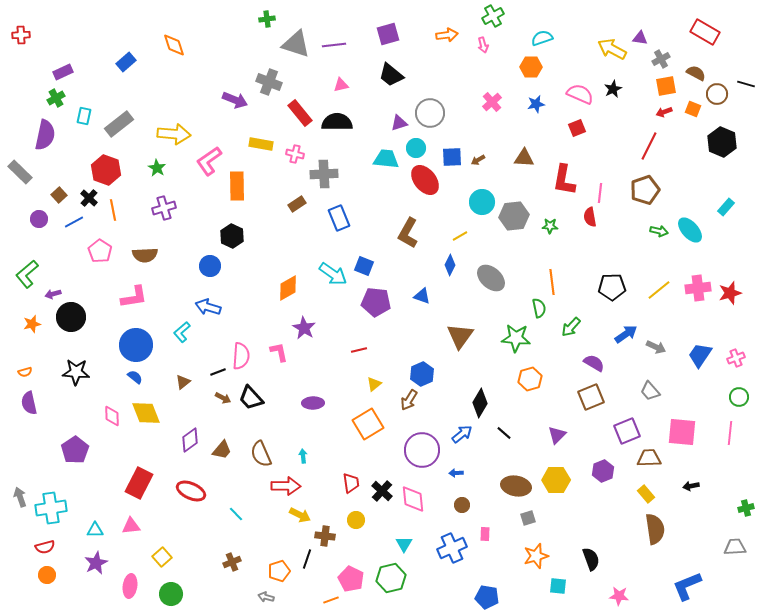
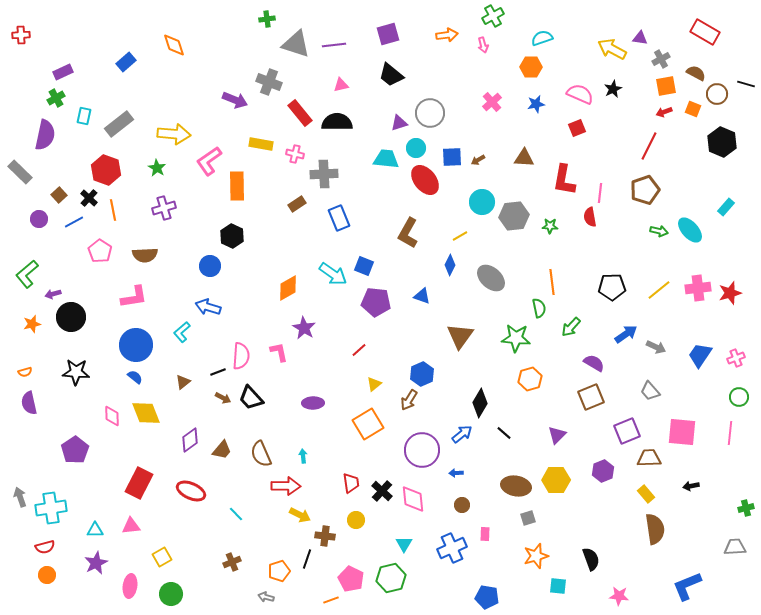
red line at (359, 350): rotated 28 degrees counterclockwise
yellow square at (162, 557): rotated 12 degrees clockwise
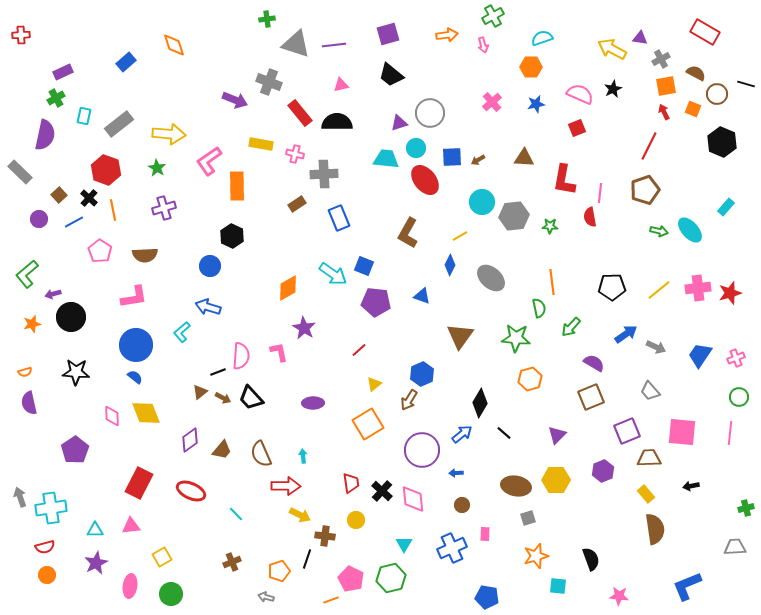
red arrow at (664, 112): rotated 84 degrees clockwise
yellow arrow at (174, 134): moved 5 px left
brown triangle at (183, 382): moved 17 px right, 10 px down
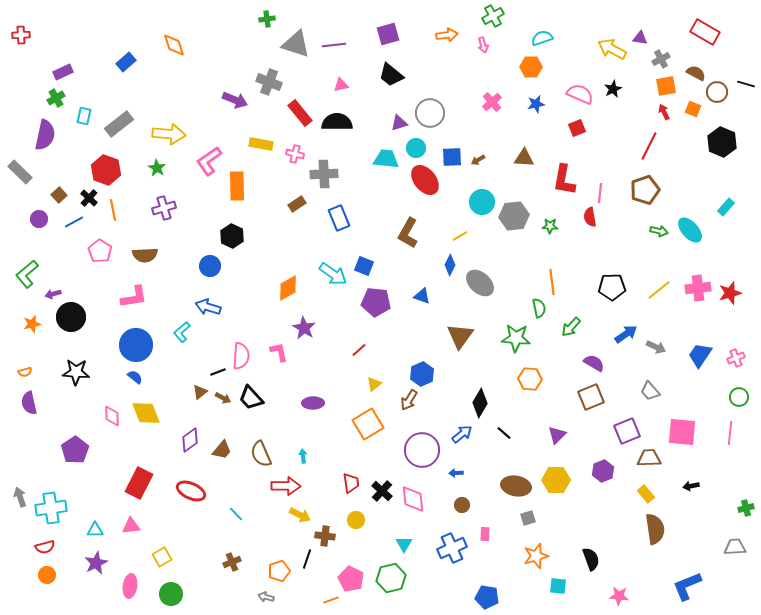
brown circle at (717, 94): moved 2 px up
gray ellipse at (491, 278): moved 11 px left, 5 px down
orange hexagon at (530, 379): rotated 20 degrees clockwise
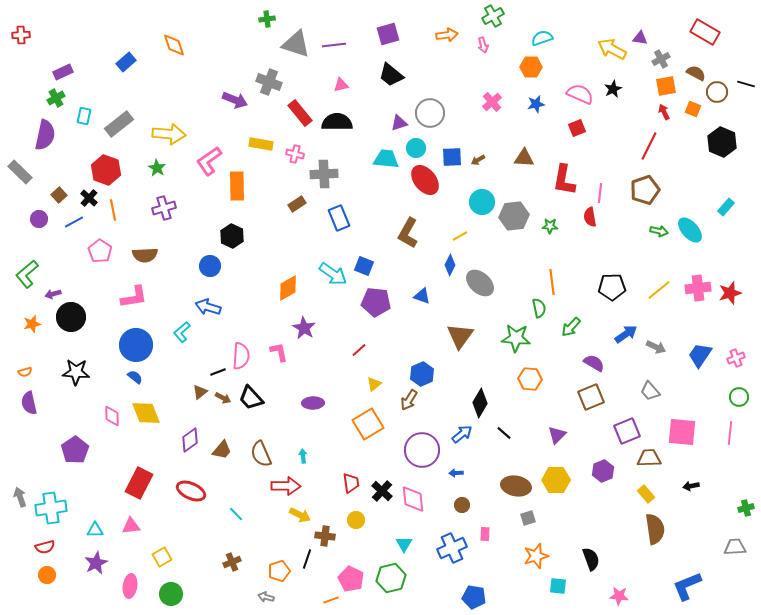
blue pentagon at (487, 597): moved 13 px left
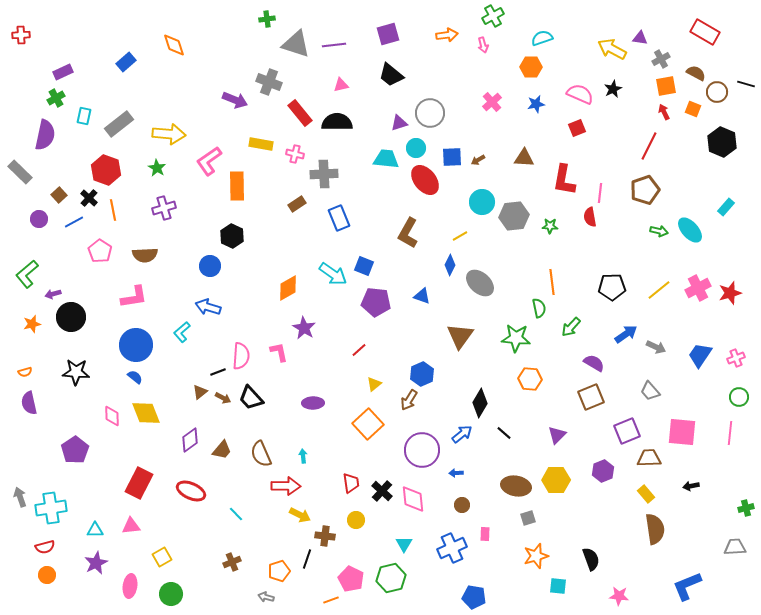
pink cross at (698, 288): rotated 20 degrees counterclockwise
orange square at (368, 424): rotated 12 degrees counterclockwise
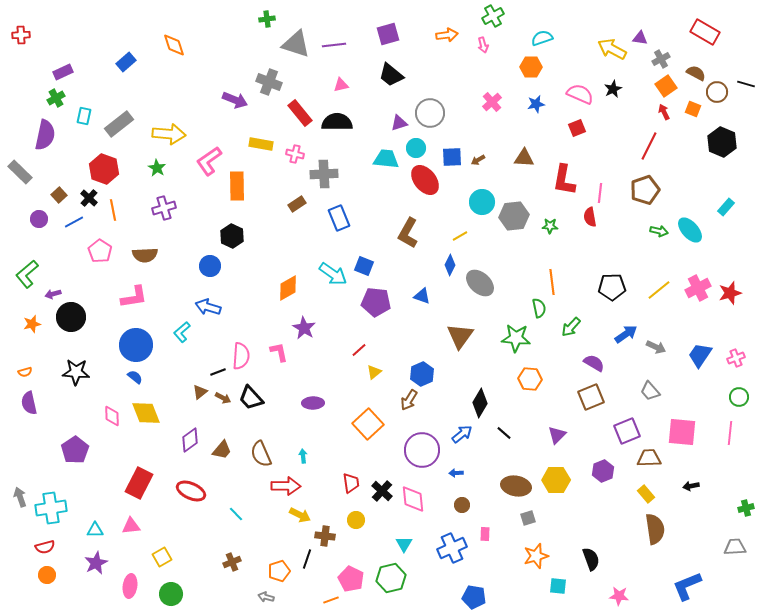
orange square at (666, 86): rotated 25 degrees counterclockwise
red hexagon at (106, 170): moved 2 px left, 1 px up
yellow triangle at (374, 384): moved 12 px up
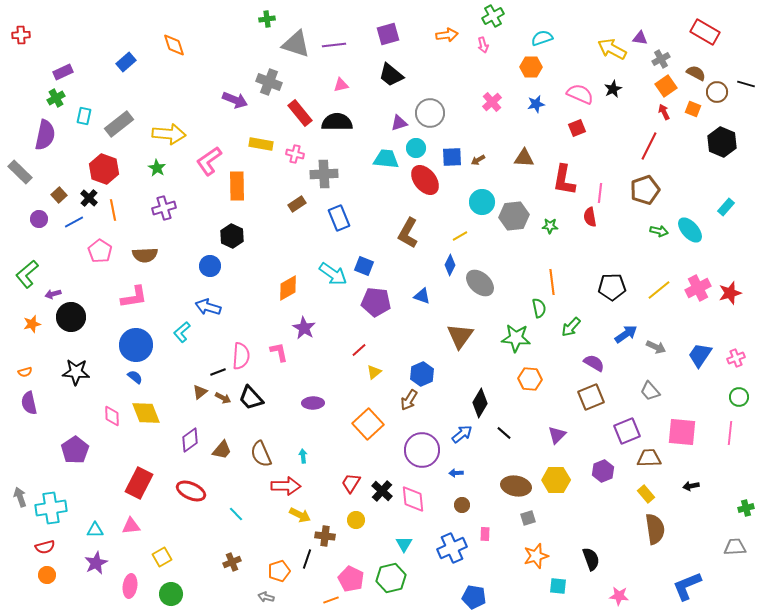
red trapezoid at (351, 483): rotated 140 degrees counterclockwise
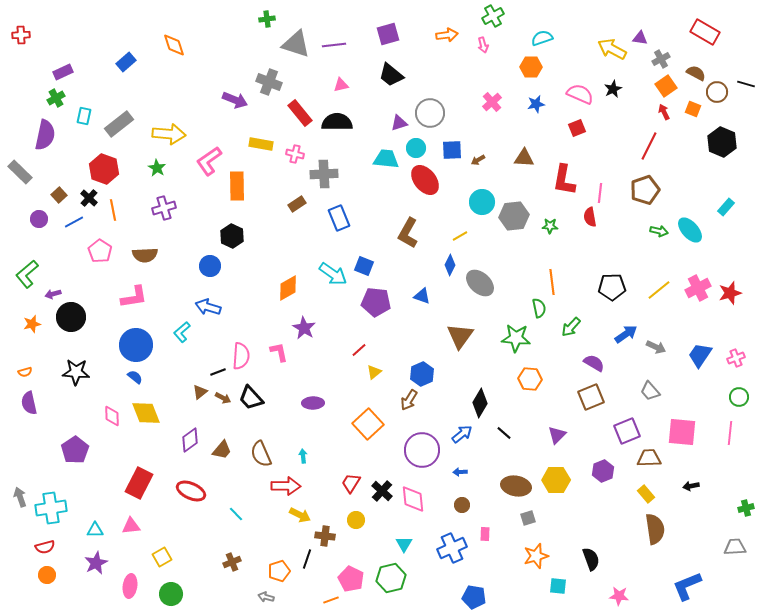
blue square at (452, 157): moved 7 px up
blue arrow at (456, 473): moved 4 px right, 1 px up
